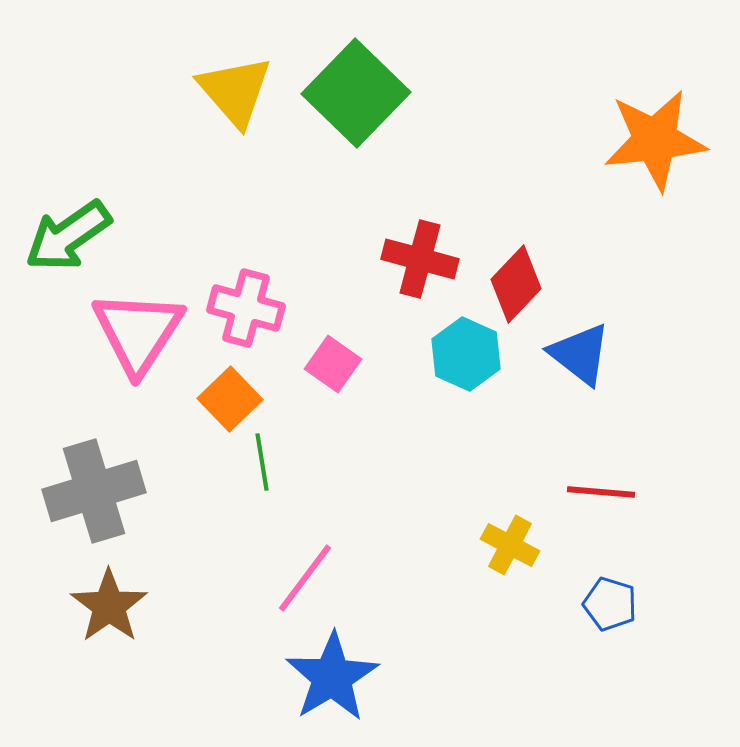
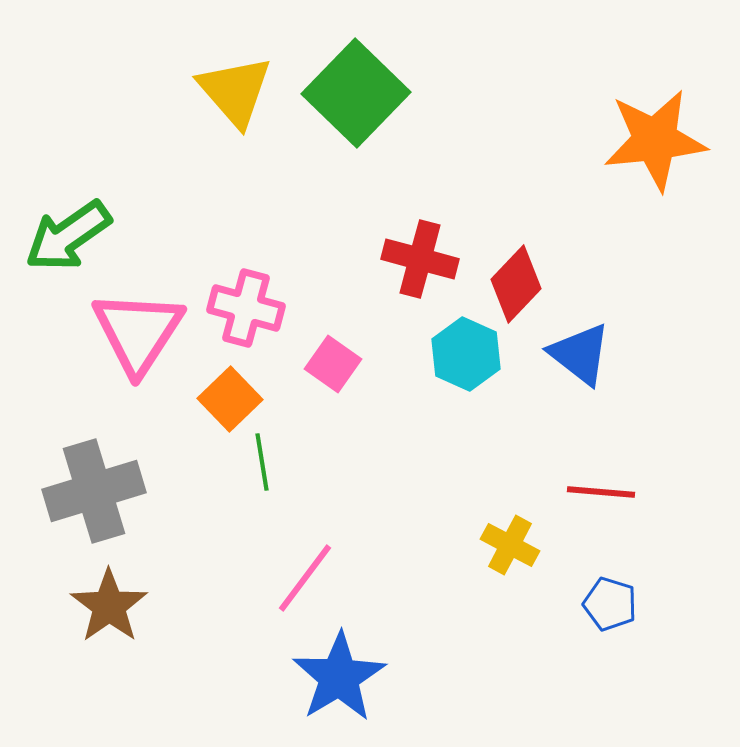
blue star: moved 7 px right
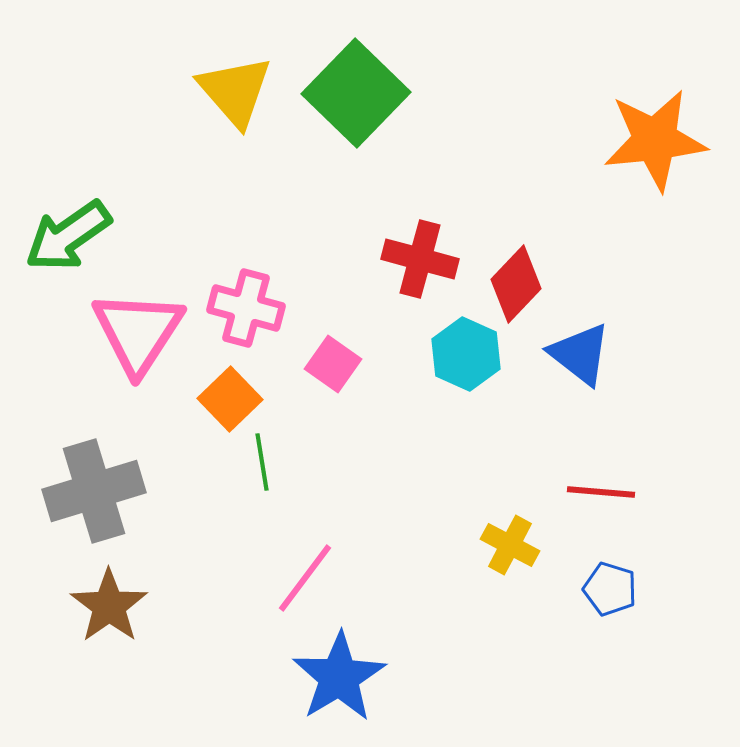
blue pentagon: moved 15 px up
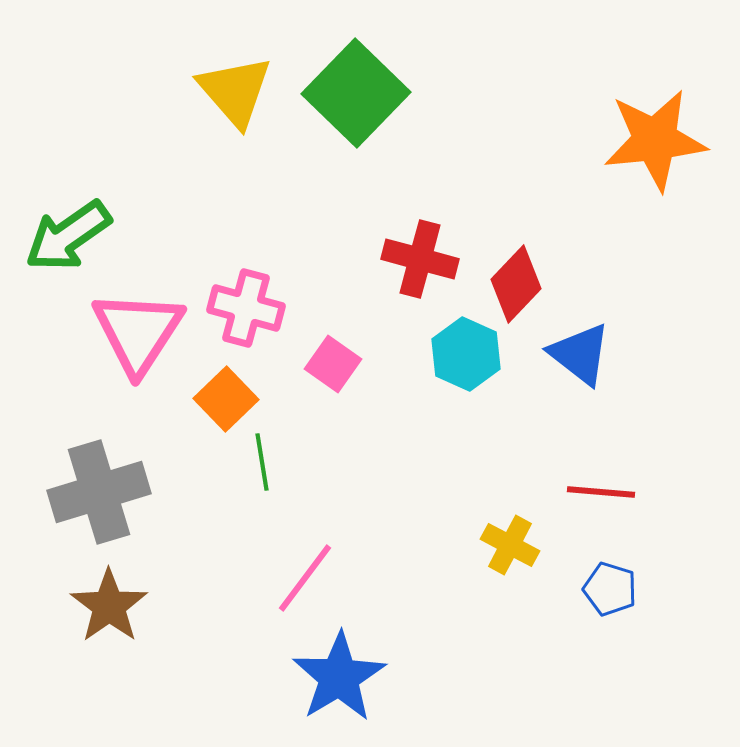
orange square: moved 4 px left
gray cross: moved 5 px right, 1 px down
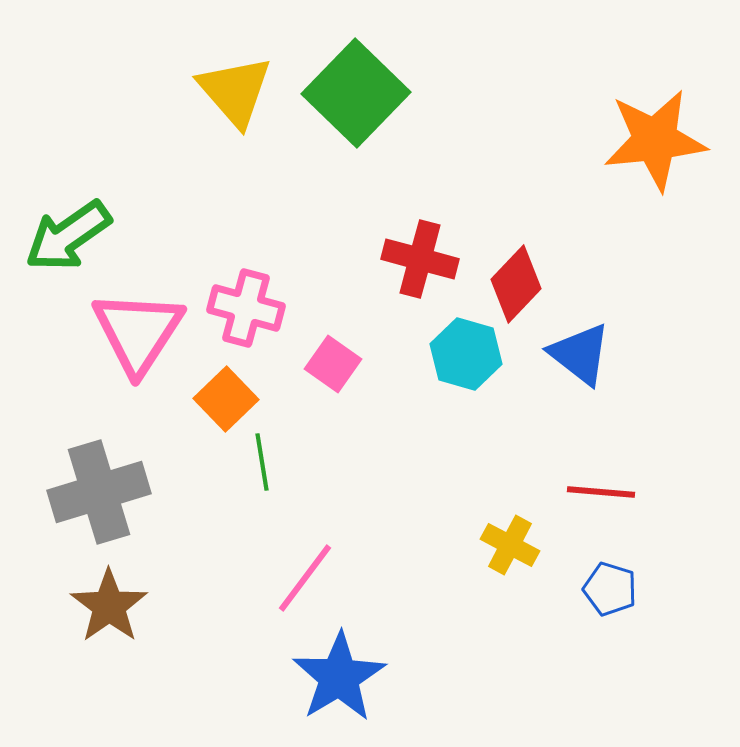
cyan hexagon: rotated 8 degrees counterclockwise
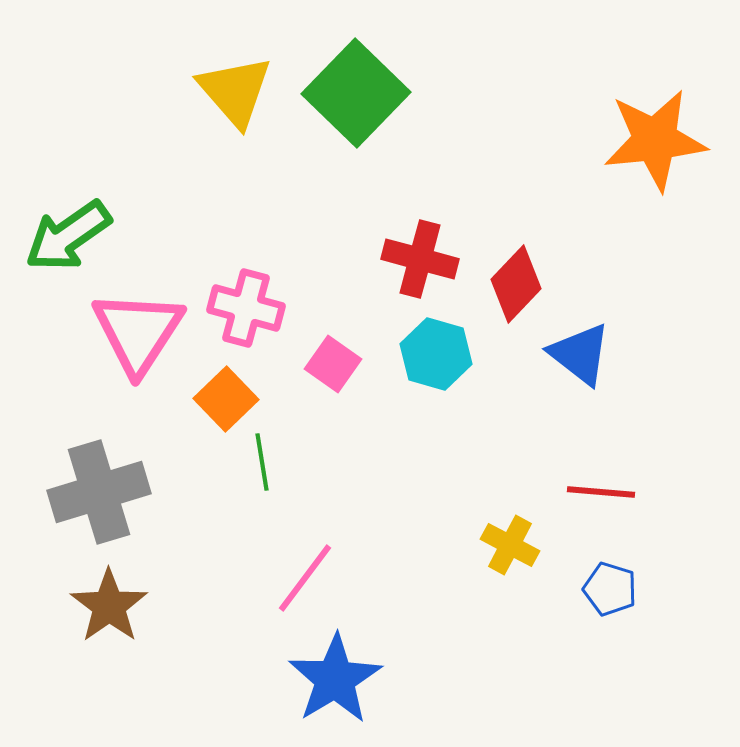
cyan hexagon: moved 30 px left
blue star: moved 4 px left, 2 px down
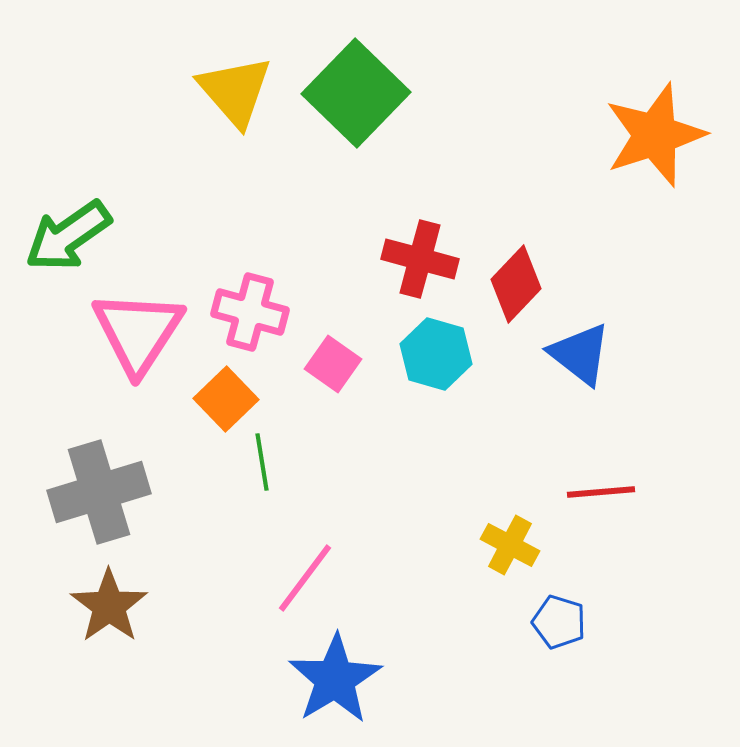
orange star: moved 5 px up; rotated 12 degrees counterclockwise
pink cross: moved 4 px right, 4 px down
red line: rotated 10 degrees counterclockwise
blue pentagon: moved 51 px left, 33 px down
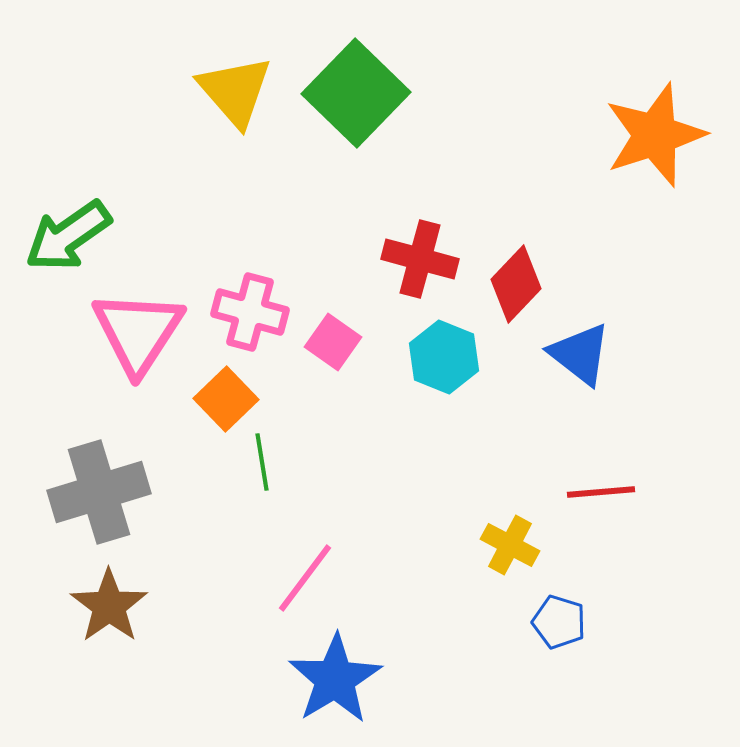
cyan hexagon: moved 8 px right, 3 px down; rotated 6 degrees clockwise
pink square: moved 22 px up
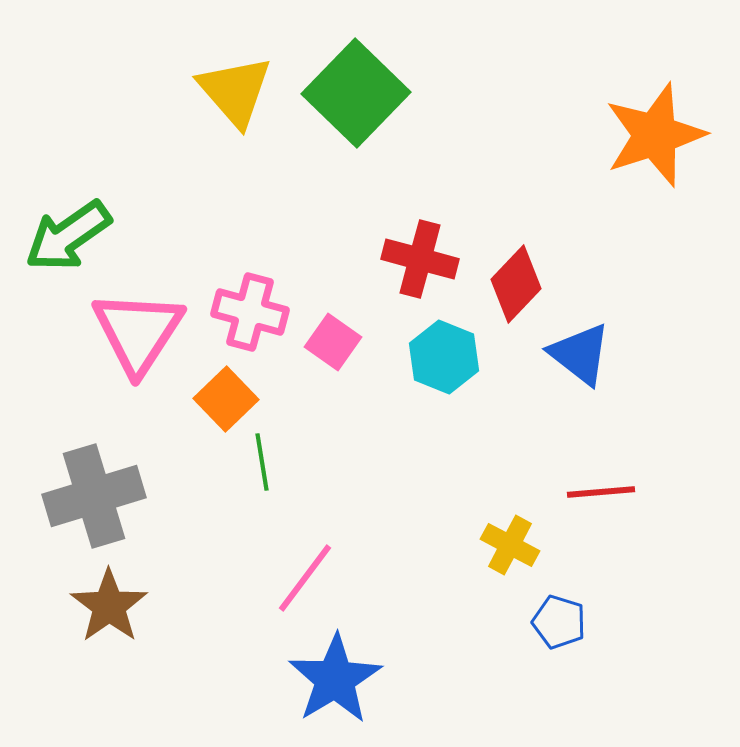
gray cross: moved 5 px left, 4 px down
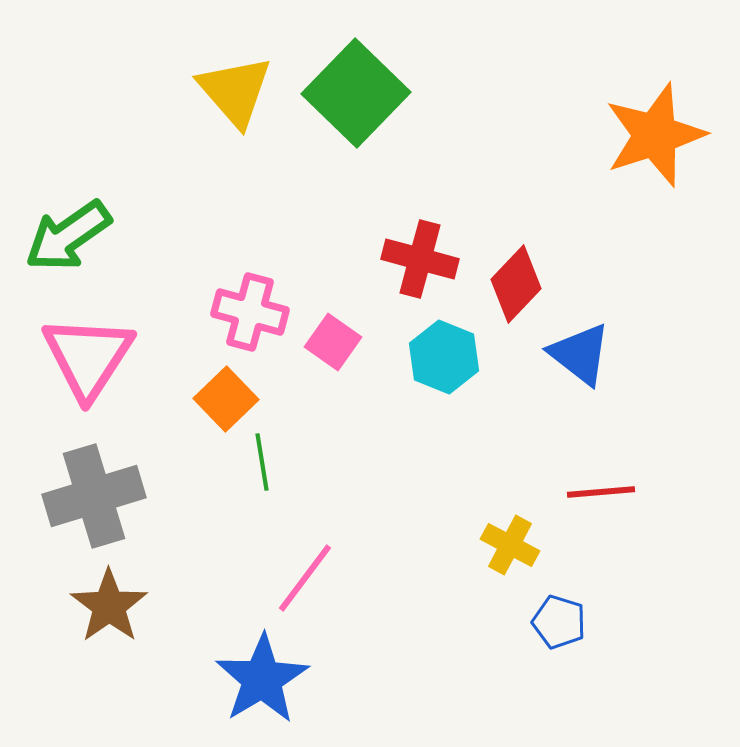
pink triangle: moved 50 px left, 25 px down
blue star: moved 73 px left
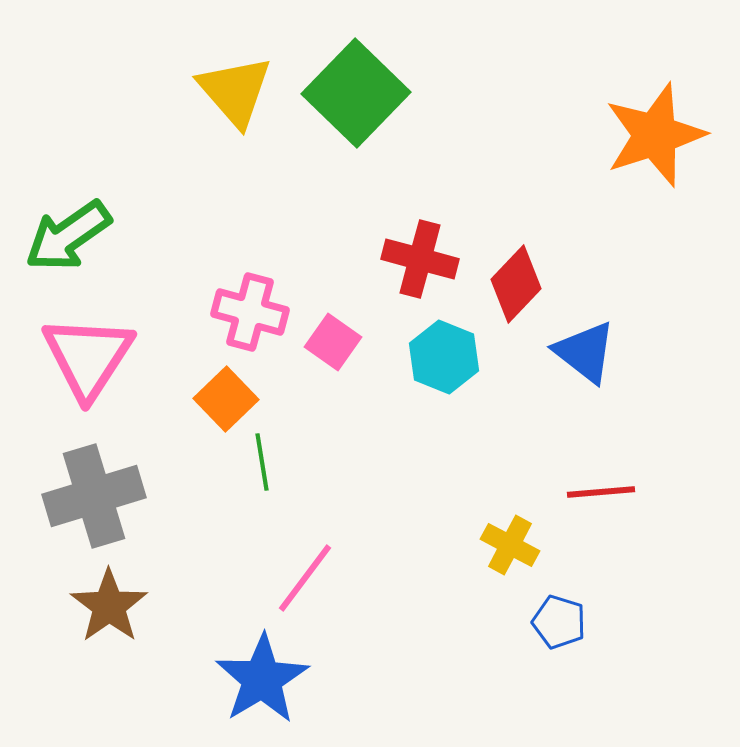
blue triangle: moved 5 px right, 2 px up
